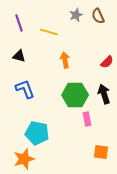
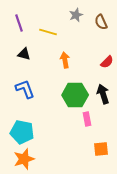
brown semicircle: moved 3 px right, 6 px down
yellow line: moved 1 px left
black triangle: moved 5 px right, 2 px up
black arrow: moved 1 px left
cyan pentagon: moved 15 px left, 1 px up
orange square: moved 3 px up; rotated 14 degrees counterclockwise
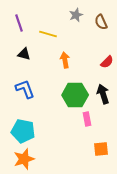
yellow line: moved 2 px down
cyan pentagon: moved 1 px right, 1 px up
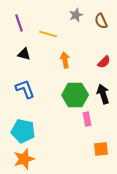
brown semicircle: moved 1 px up
red semicircle: moved 3 px left
